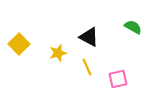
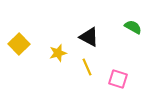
pink square: rotated 30 degrees clockwise
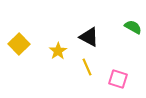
yellow star: moved 2 px up; rotated 18 degrees counterclockwise
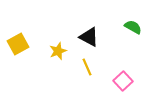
yellow square: moved 1 px left; rotated 15 degrees clockwise
yellow star: rotated 12 degrees clockwise
pink square: moved 5 px right, 2 px down; rotated 30 degrees clockwise
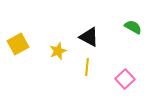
yellow line: rotated 30 degrees clockwise
pink square: moved 2 px right, 2 px up
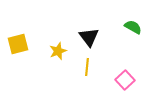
black triangle: rotated 25 degrees clockwise
yellow square: rotated 15 degrees clockwise
pink square: moved 1 px down
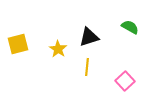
green semicircle: moved 3 px left
black triangle: rotated 50 degrees clockwise
yellow star: moved 2 px up; rotated 18 degrees counterclockwise
pink square: moved 1 px down
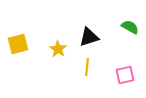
pink square: moved 6 px up; rotated 30 degrees clockwise
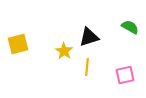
yellow star: moved 6 px right, 2 px down
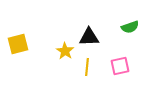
green semicircle: rotated 132 degrees clockwise
black triangle: rotated 15 degrees clockwise
yellow star: moved 1 px right
pink square: moved 5 px left, 9 px up
